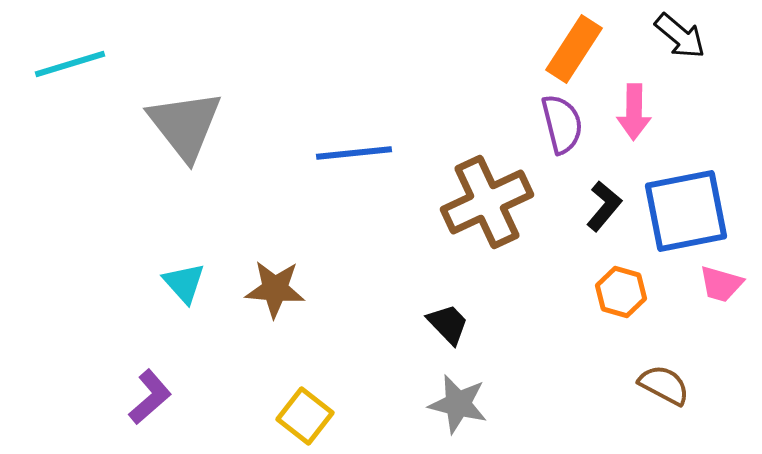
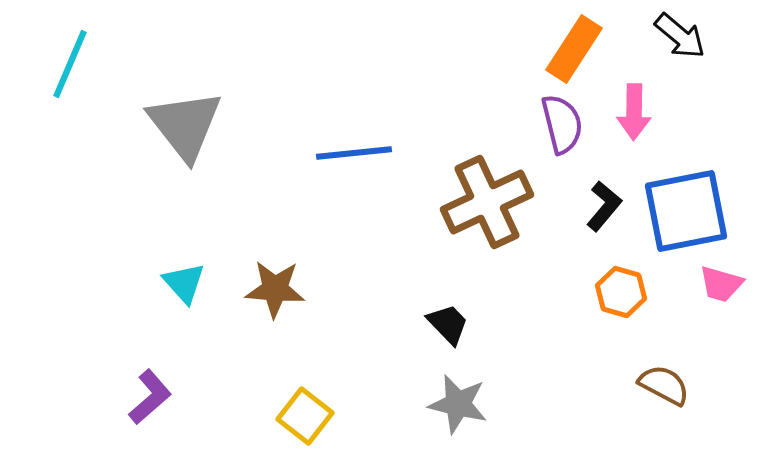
cyan line: rotated 50 degrees counterclockwise
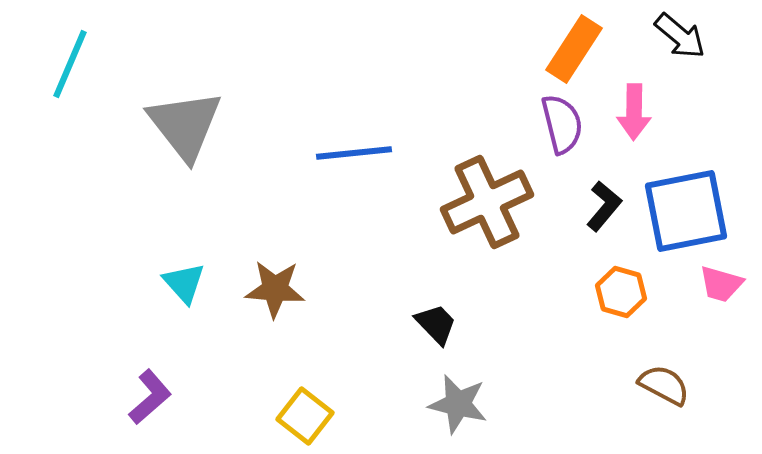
black trapezoid: moved 12 px left
